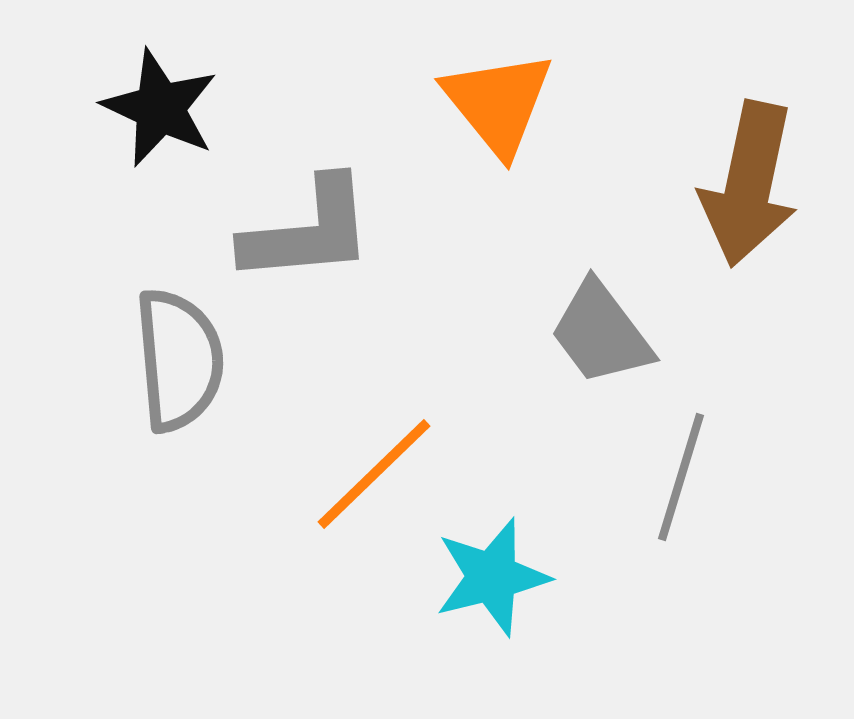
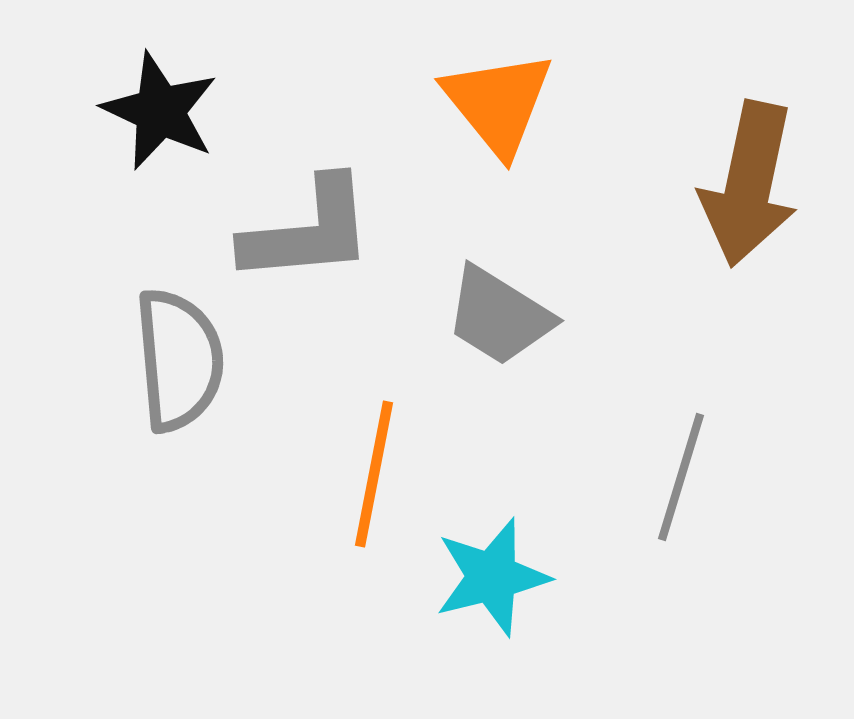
black star: moved 3 px down
gray trapezoid: moved 102 px left, 17 px up; rotated 21 degrees counterclockwise
orange line: rotated 35 degrees counterclockwise
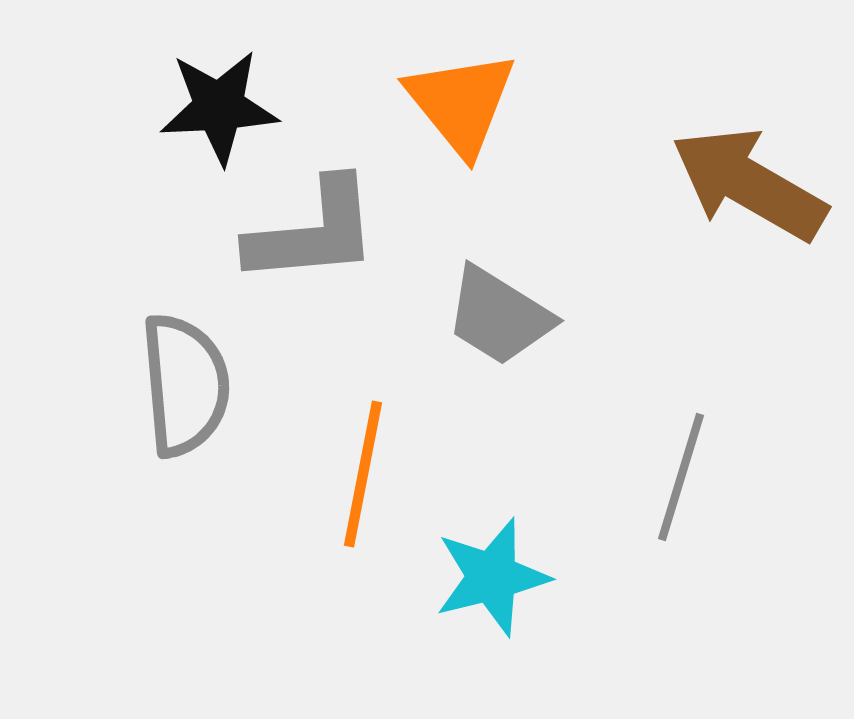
orange triangle: moved 37 px left
black star: moved 59 px right, 4 px up; rotated 28 degrees counterclockwise
brown arrow: rotated 108 degrees clockwise
gray L-shape: moved 5 px right, 1 px down
gray semicircle: moved 6 px right, 25 px down
orange line: moved 11 px left
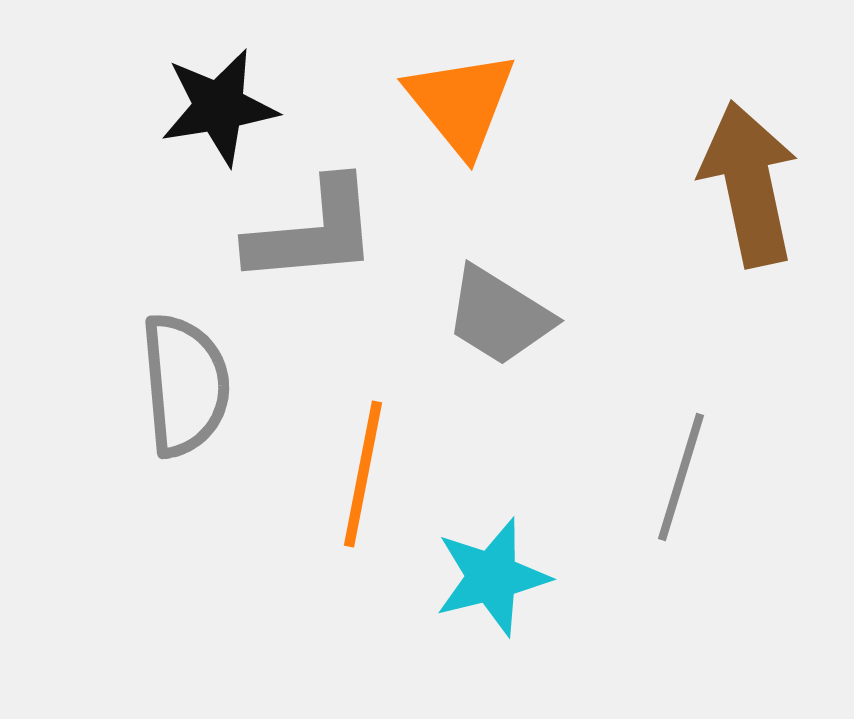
black star: rotated 6 degrees counterclockwise
brown arrow: rotated 48 degrees clockwise
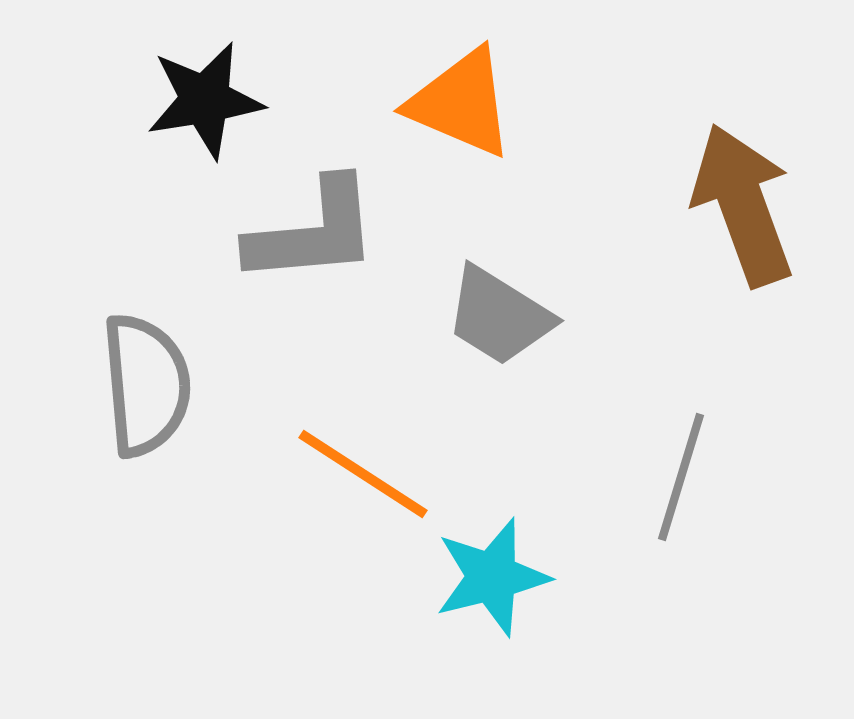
orange triangle: rotated 28 degrees counterclockwise
black star: moved 14 px left, 7 px up
brown arrow: moved 6 px left, 21 px down; rotated 8 degrees counterclockwise
gray semicircle: moved 39 px left
orange line: rotated 68 degrees counterclockwise
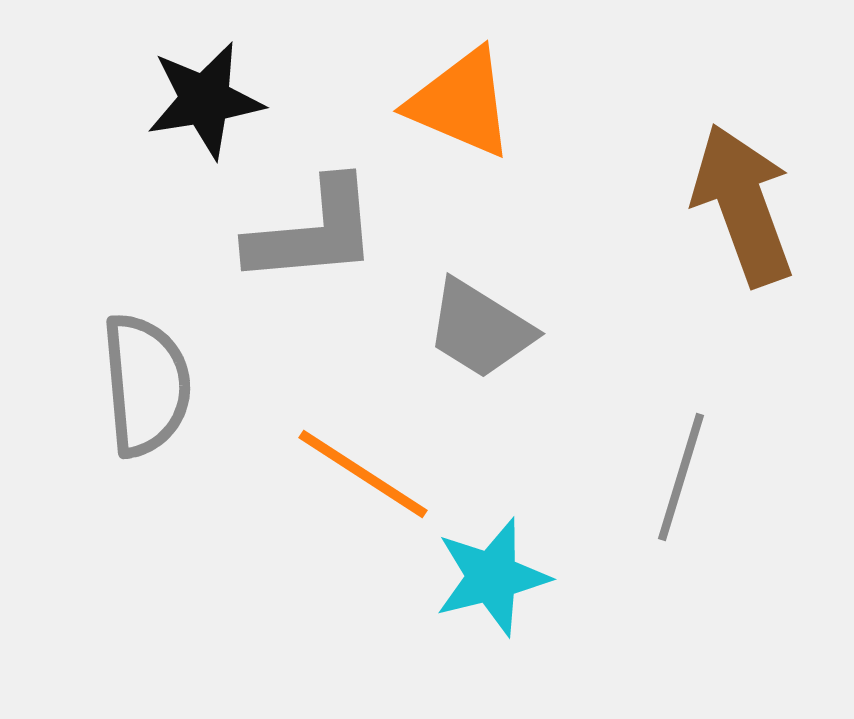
gray trapezoid: moved 19 px left, 13 px down
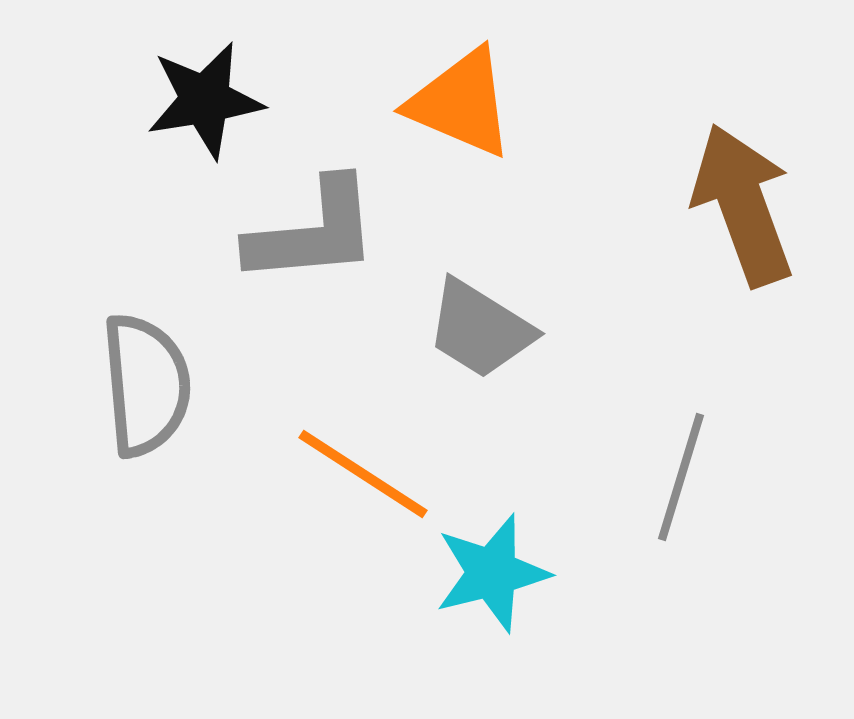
cyan star: moved 4 px up
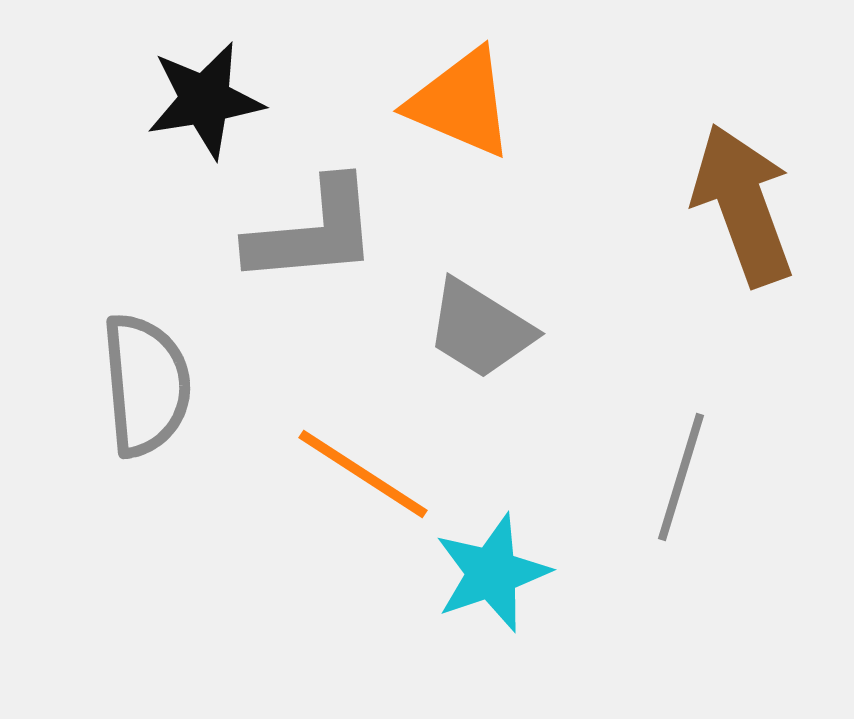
cyan star: rotated 5 degrees counterclockwise
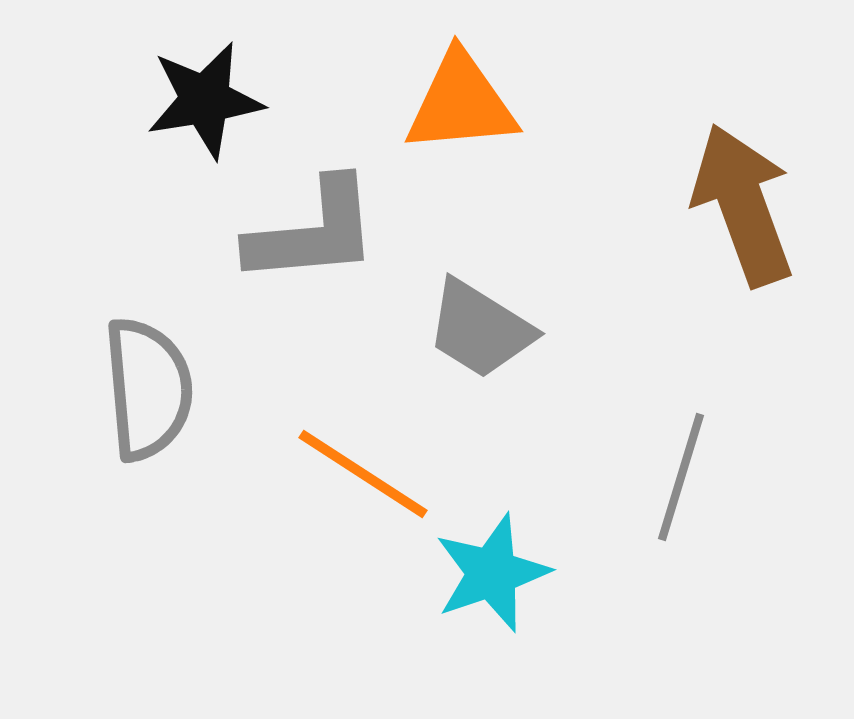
orange triangle: rotated 28 degrees counterclockwise
gray semicircle: moved 2 px right, 4 px down
